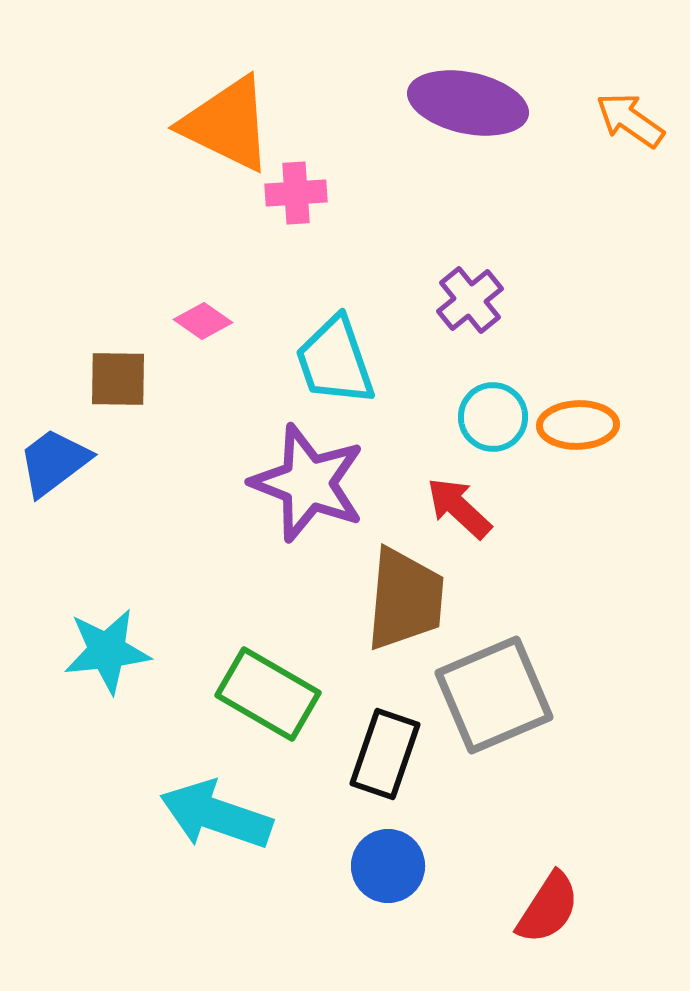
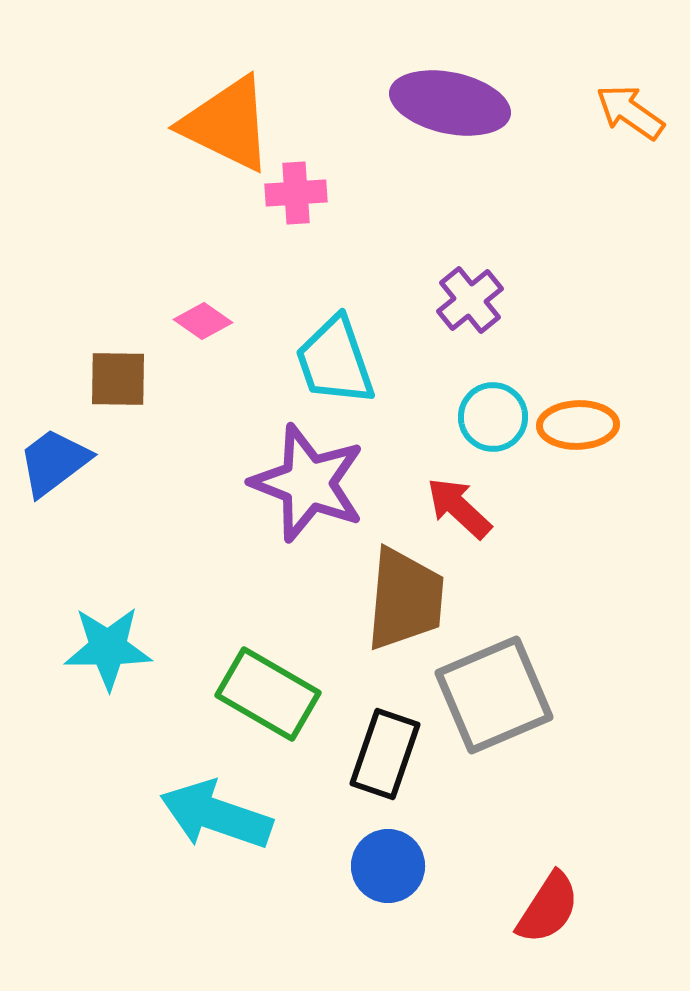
purple ellipse: moved 18 px left
orange arrow: moved 8 px up
cyan star: moved 1 px right, 3 px up; rotated 6 degrees clockwise
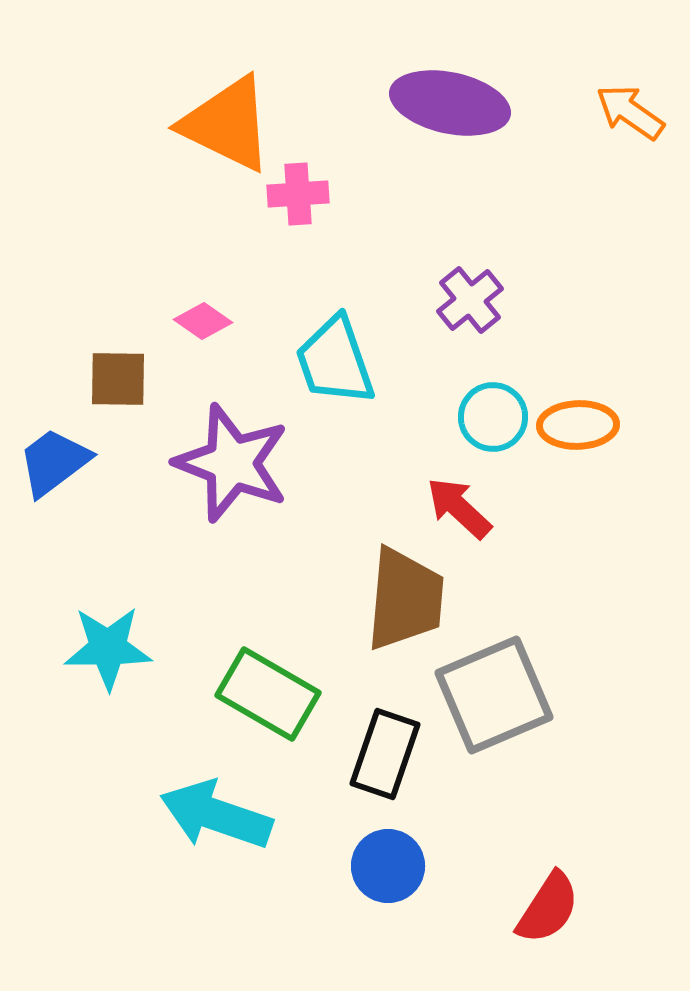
pink cross: moved 2 px right, 1 px down
purple star: moved 76 px left, 20 px up
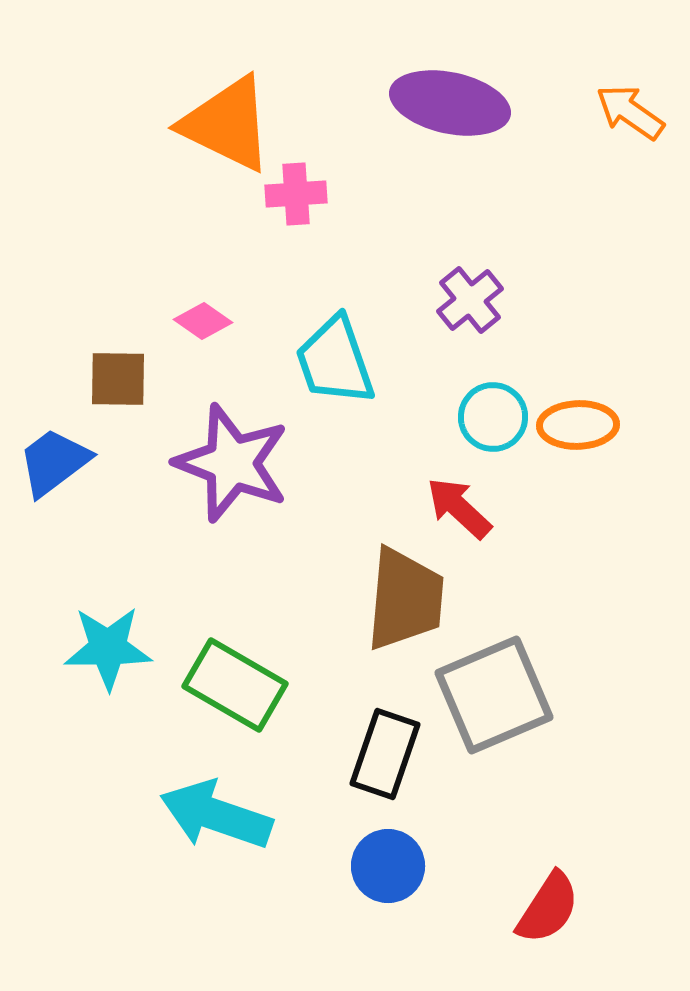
pink cross: moved 2 px left
green rectangle: moved 33 px left, 9 px up
